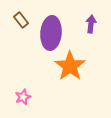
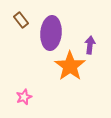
purple arrow: moved 1 px left, 21 px down
pink star: moved 1 px right
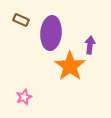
brown rectangle: rotated 28 degrees counterclockwise
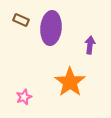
purple ellipse: moved 5 px up
orange star: moved 16 px down
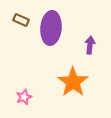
orange star: moved 3 px right
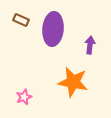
purple ellipse: moved 2 px right, 1 px down
orange star: rotated 24 degrees counterclockwise
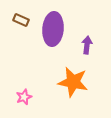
purple arrow: moved 3 px left
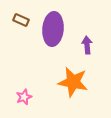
purple arrow: rotated 12 degrees counterclockwise
